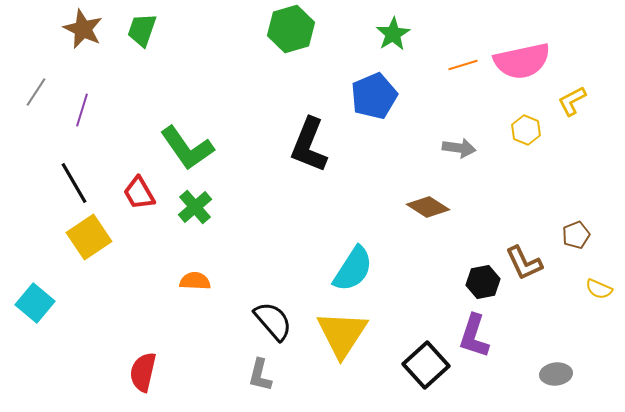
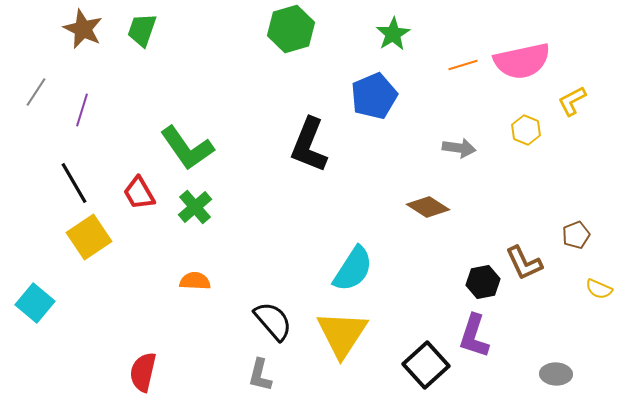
gray ellipse: rotated 8 degrees clockwise
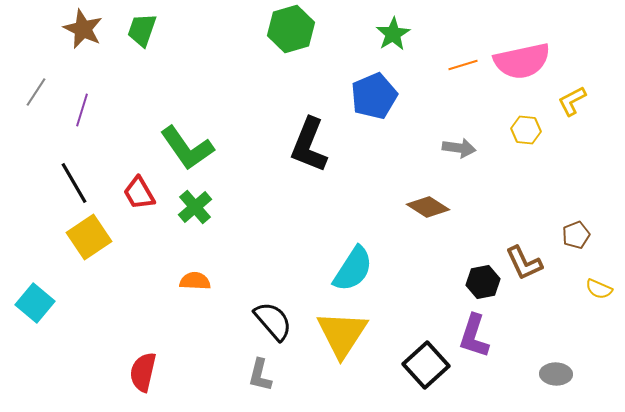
yellow hexagon: rotated 16 degrees counterclockwise
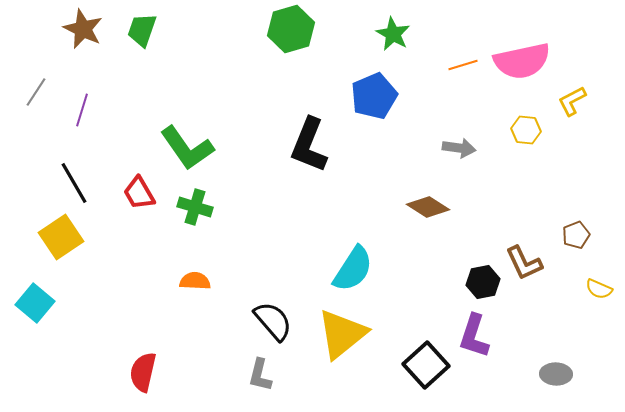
green star: rotated 12 degrees counterclockwise
green cross: rotated 32 degrees counterclockwise
yellow square: moved 28 px left
yellow triangle: rotated 18 degrees clockwise
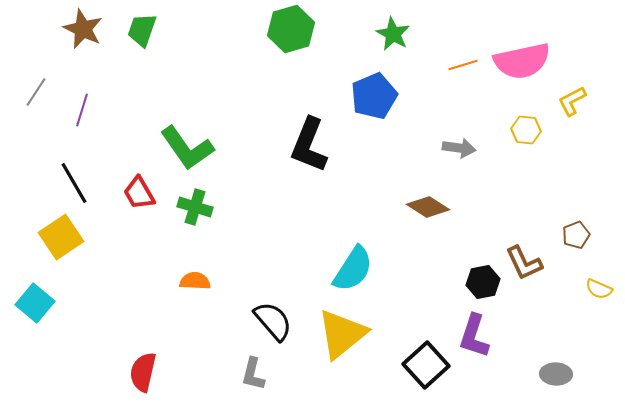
gray L-shape: moved 7 px left, 1 px up
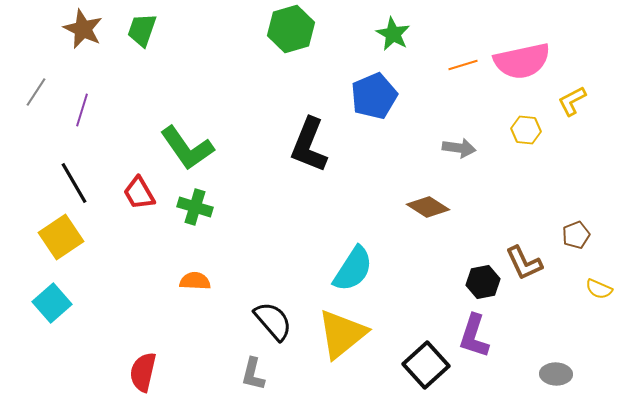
cyan square: moved 17 px right; rotated 9 degrees clockwise
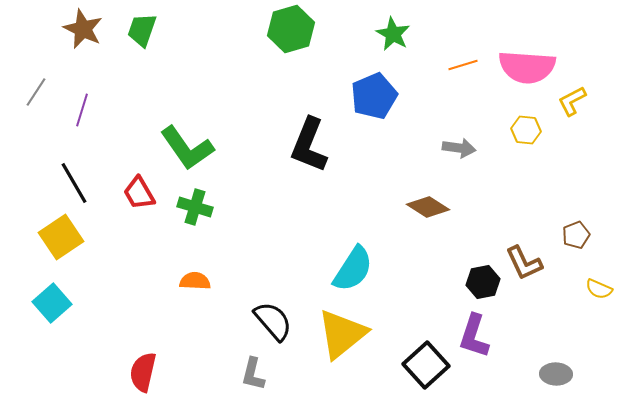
pink semicircle: moved 5 px right, 6 px down; rotated 16 degrees clockwise
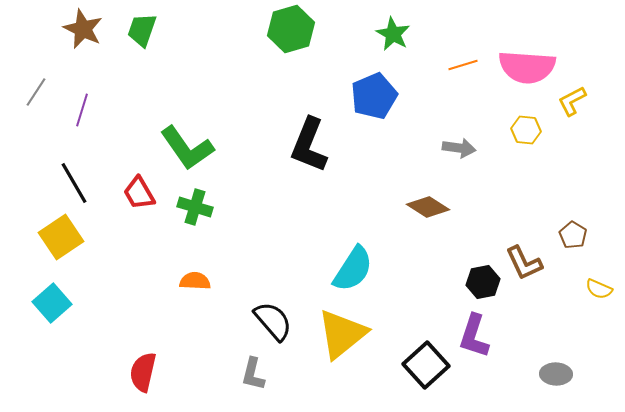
brown pentagon: moved 3 px left; rotated 20 degrees counterclockwise
